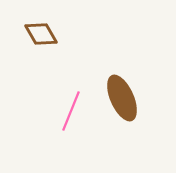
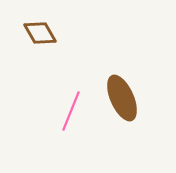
brown diamond: moved 1 px left, 1 px up
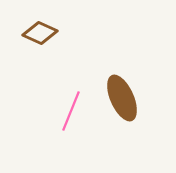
brown diamond: rotated 36 degrees counterclockwise
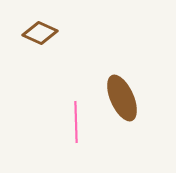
pink line: moved 5 px right, 11 px down; rotated 24 degrees counterclockwise
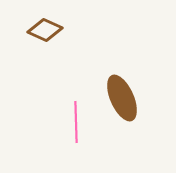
brown diamond: moved 5 px right, 3 px up
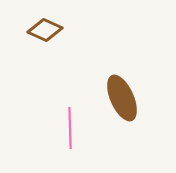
pink line: moved 6 px left, 6 px down
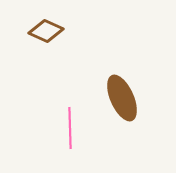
brown diamond: moved 1 px right, 1 px down
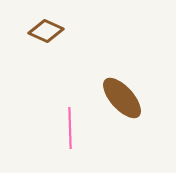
brown ellipse: rotated 18 degrees counterclockwise
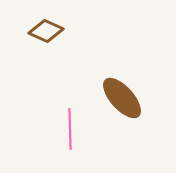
pink line: moved 1 px down
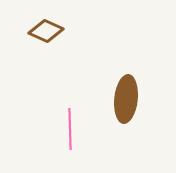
brown ellipse: moved 4 px right, 1 px down; rotated 48 degrees clockwise
